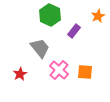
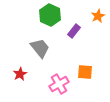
pink cross: moved 14 px down; rotated 18 degrees clockwise
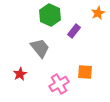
orange star: moved 3 px up
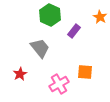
orange star: moved 2 px right, 4 px down; rotated 16 degrees counterclockwise
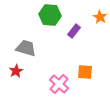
green hexagon: rotated 20 degrees counterclockwise
gray trapezoid: moved 14 px left; rotated 35 degrees counterclockwise
red star: moved 4 px left, 3 px up
pink cross: rotated 18 degrees counterclockwise
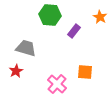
pink cross: moved 2 px left
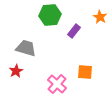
green hexagon: rotated 10 degrees counterclockwise
